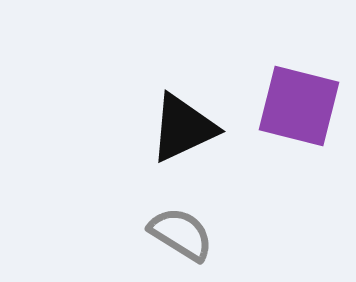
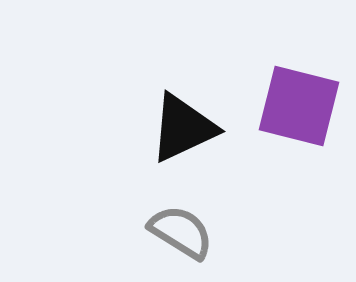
gray semicircle: moved 2 px up
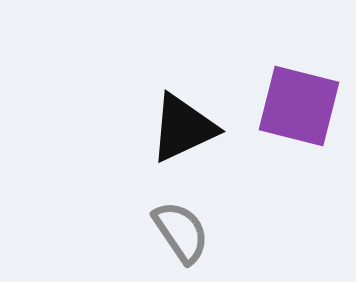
gray semicircle: rotated 24 degrees clockwise
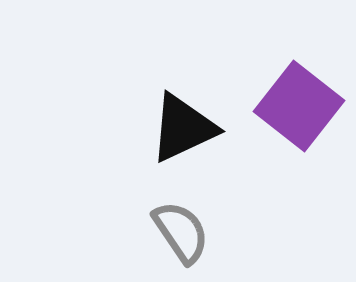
purple square: rotated 24 degrees clockwise
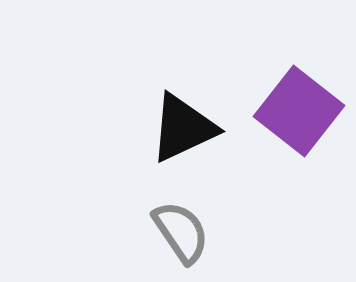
purple square: moved 5 px down
